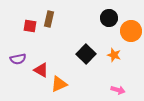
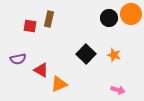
orange circle: moved 17 px up
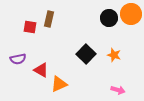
red square: moved 1 px down
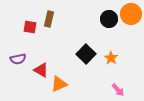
black circle: moved 1 px down
orange star: moved 3 px left, 3 px down; rotated 16 degrees clockwise
pink arrow: rotated 32 degrees clockwise
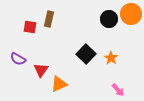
purple semicircle: rotated 42 degrees clockwise
red triangle: rotated 35 degrees clockwise
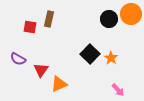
black square: moved 4 px right
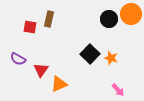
orange star: rotated 16 degrees counterclockwise
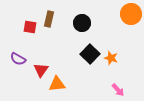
black circle: moved 27 px left, 4 px down
orange triangle: moved 2 px left; rotated 18 degrees clockwise
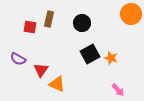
black square: rotated 18 degrees clockwise
orange triangle: rotated 30 degrees clockwise
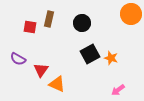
pink arrow: rotated 96 degrees clockwise
